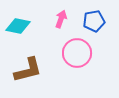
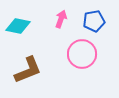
pink circle: moved 5 px right, 1 px down
brown L-shape: rotated 8 degrees counterclockwise
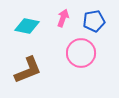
pink arrow: moved 2 px right, 1 px up
cyan diamond: moved 9 px right
pink circle: moved 1 px left, 1 px up
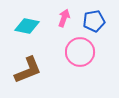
pink arrow: moved 1 px right
pink circle: moved 1 px left, 1 px up
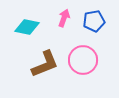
cyan diamond: moved 1 px down
pink circle: moved 3 px right, 8 px down
brown L-shape: moved 17 px right, 6 px up
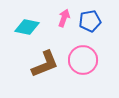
blue pentagon: moved 4 px left
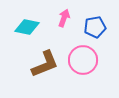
blue pentagon: moved 5 px right, 6 px down
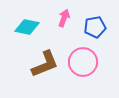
pink circle: moved 2 px down
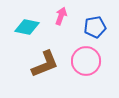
pink arrow: moved 3 px left, 2 px up
pink circle: moved 3 px right, 1 px up
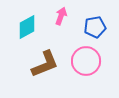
cyan diamond: rotated 40 degrees counterclockwise
